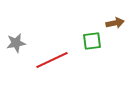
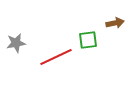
green square: moved 4 px left, 1 px up
red line: moved 4 px right, 3 px up
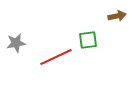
brown arrow: moved 2 px right, 7 px up
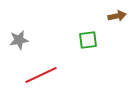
gray star: moved 3 px right, 3 px up
red line: moved 15 px left, 18 px down
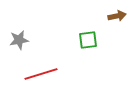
red line: moved 1 px up; rotated 8 degrees clockwise
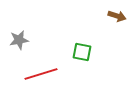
brown arrow: rotated 30 degrees clockwise
green square: moved 6 px left, 12 px down; rotated 18 degrees clockwise
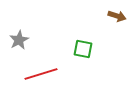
gray star: rotated 18 degrees counterclockwise
green square: moved 1 px right, 3 px up
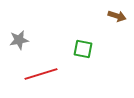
gray star: rotated 18 degrees clockwise
